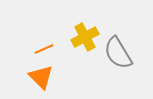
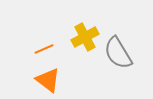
orange triangle: moved 7 px right, 3 px down; rotated 8 degrees counterclockwise
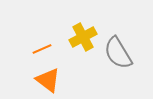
yellow cross: moved 2 px left
orange line: moved 2 px left
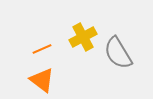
orange triangle: moved 6 px left
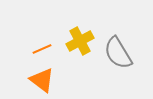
yellow cross: moved 3 px left, 4 px down
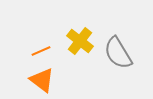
yellow cross: rotated 24 degrees counterclockwise
orange line: moved 1 px left, 2 px down
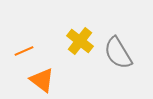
orange line: moved 17 px left
